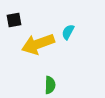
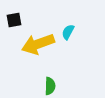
green semicircle: moved 1 px down
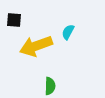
black square: rotated 14 degrees clockwise
yellow arrow: moved 2 px left, 2 px down
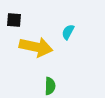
yellow arrow: moved 1 px down; rotated 148 degrees counterclockwise
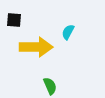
yellow arrow: rotated 12 degrees counterclockwise
green semicircle: rotated 24 degrees counterclockwise
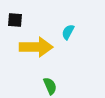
black square: moved 1 px right
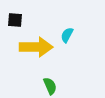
cyan semicircle: moved 1 px left, 3 px down
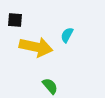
yellow arrow: rotated 12 degrees clockwise
green semicircle: rotated 18 degrees counterclockwise
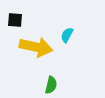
green semicircle: moved 1 px right, 1 px up; rotated 54 degrees clockwise
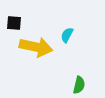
black square: moved 1 px left, 3 px down
green semicircle: moved 28 px right
